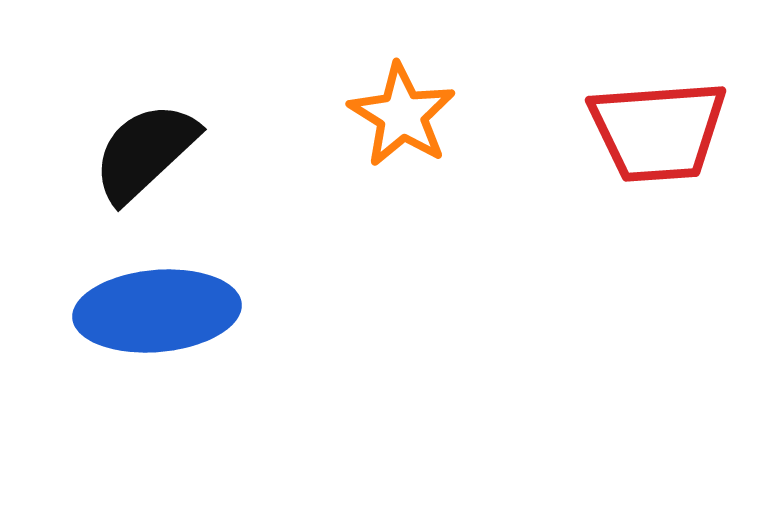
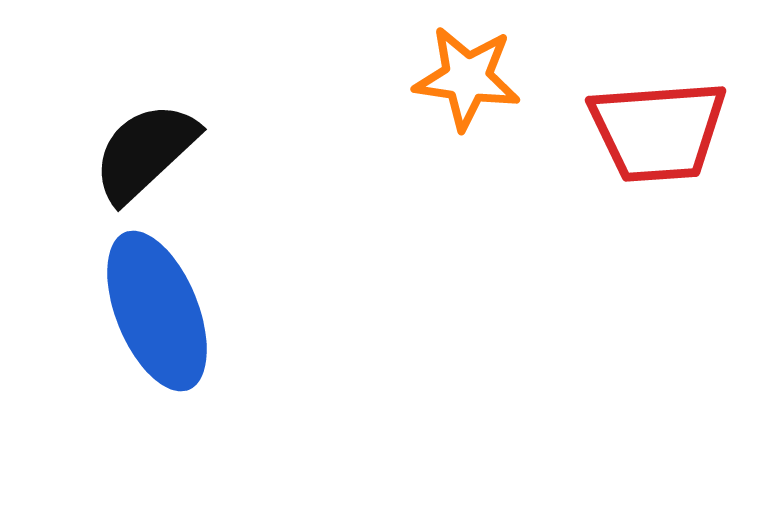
orange star: moved 65 px right, 37 px up; rotated 24 degrees counterclockwise
blue ellipse: rotated 73 degrees clockwise
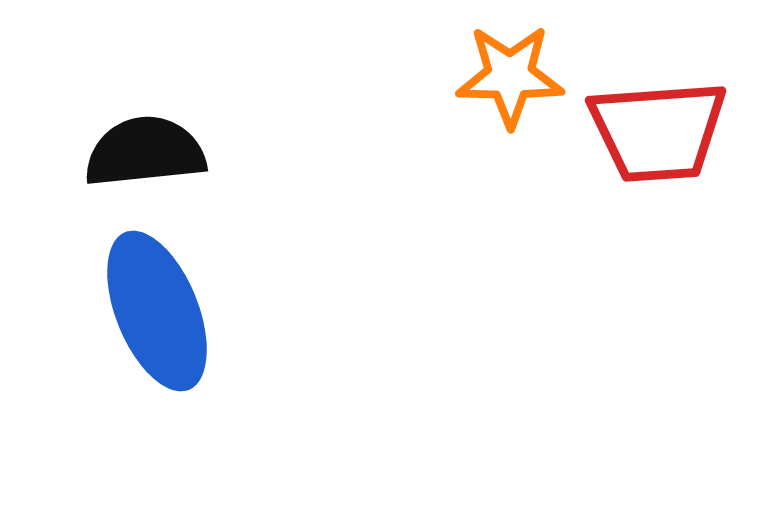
orange star: moved 43 px right, 2 px up; rotated 7 degrees counterclockwise
black semicircle: rotated 37 degrees clockwise
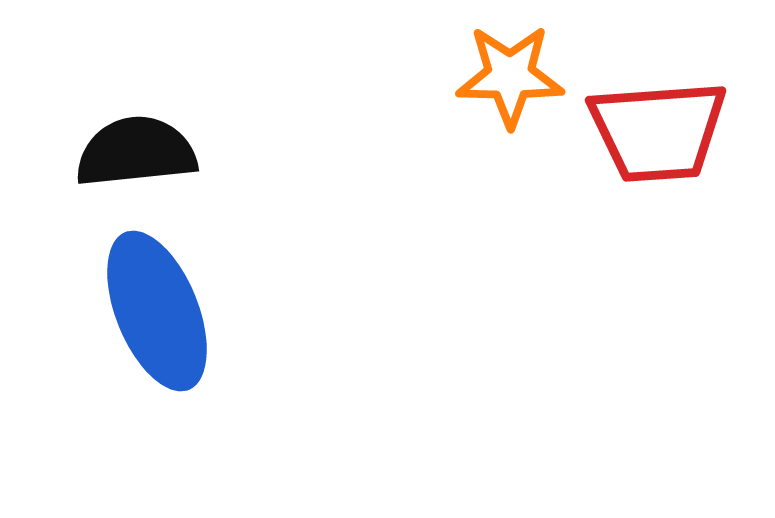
black semicircle: moved 9 px left
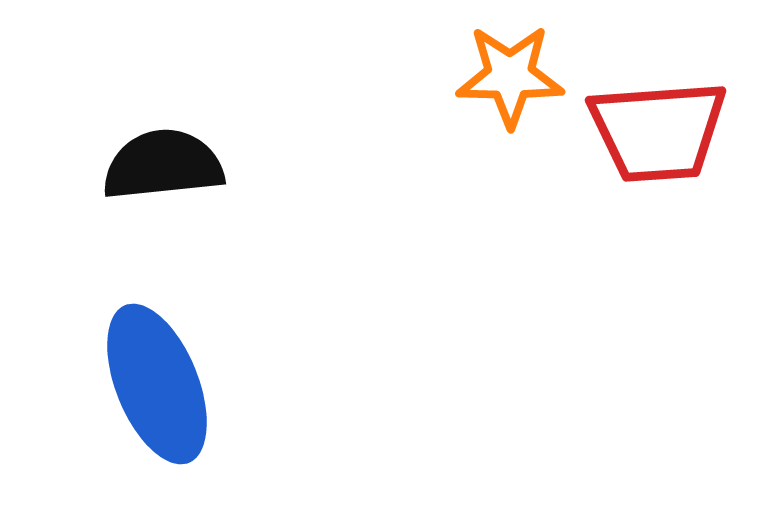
black semicircle: moved 27 px right, 13 px down
blue ellipse: moved 73 px down
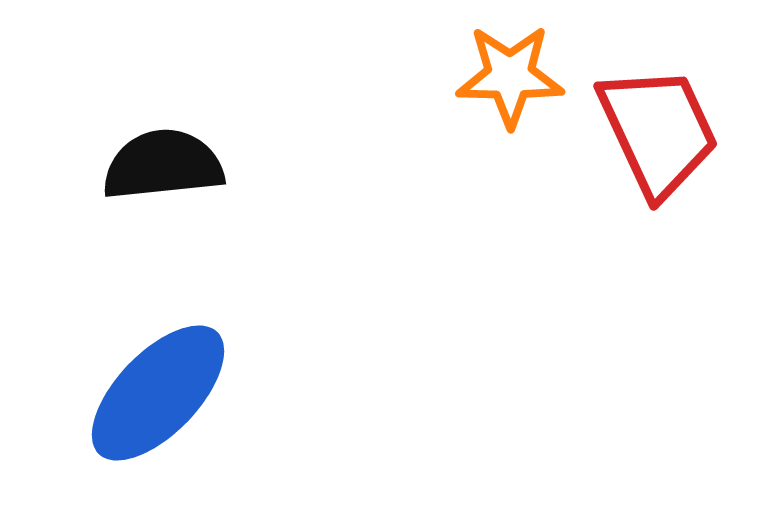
red trapezoid: rotated 111 degrees counterclockwise
blue ellipse: moved 1 px right, 9 px down; rotated 66 degrees clockwise
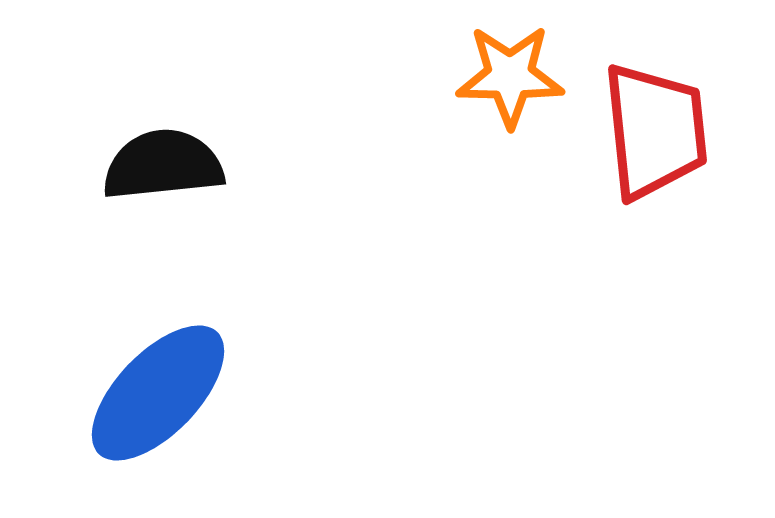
red trapezoid: moved 3 px left; rotated 19 degrees clockwise
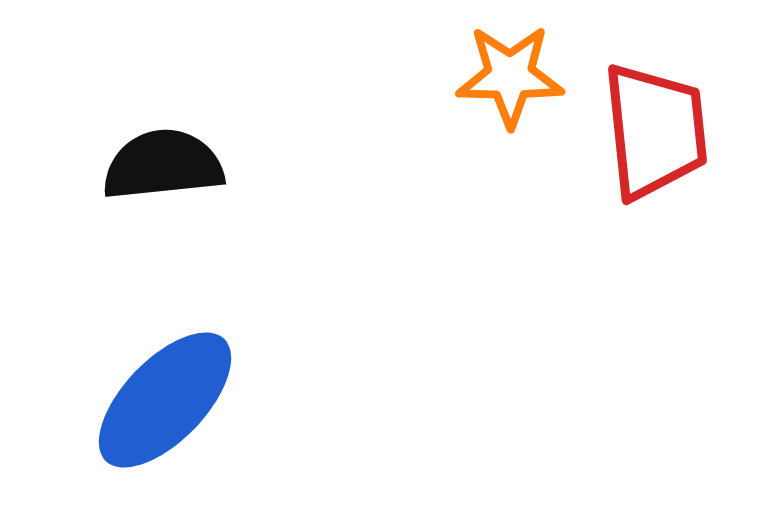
blue ellipse: moved 7 px right, 7 px down
